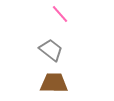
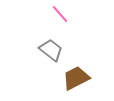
brown trapezoid: moved 22 px right, 5 px up; rotated 28 degrees counterclockwise
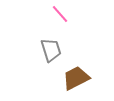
gray trapezoid: rotated 35 degrees clockwise
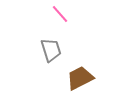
brown trapezoid: moved 4 px right
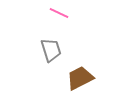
pink line: moved 1 px left, 1 px up; rotated 24 degrees counterclockwise
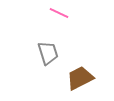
gray trapezoid: moved 3 px left, 3 px down
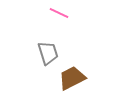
brown trapezoid: moved 8 px left
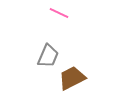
gray trapezoid: moved 3 px down; rotated 40 degrees clockwise
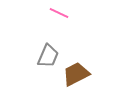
brown trapezoid: moved 4 px right, 4 px up
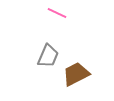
pink line: moved 2 px left
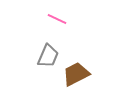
pink line: moved 6 px down
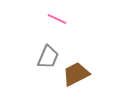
gray trapezoid: moved 1 px down
